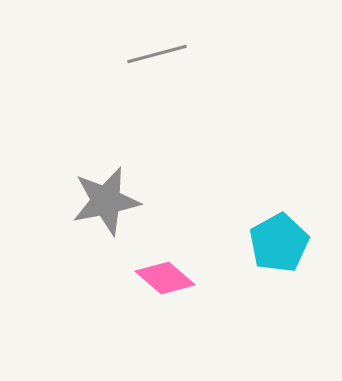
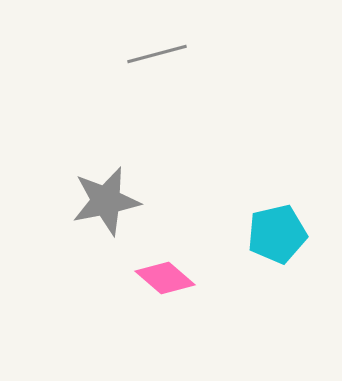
cyan pentagon: moved 2 px left, 9 px up; rotated 16 degrees clockwise
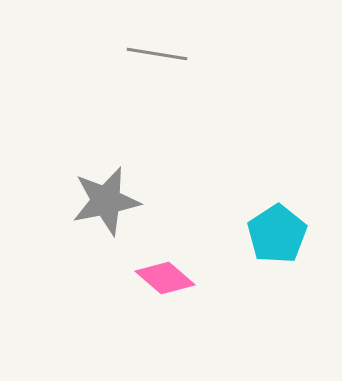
gray line: rotated 24 degrees clockwise
cyan pentagon: rotated 20 degrees counterclockwise
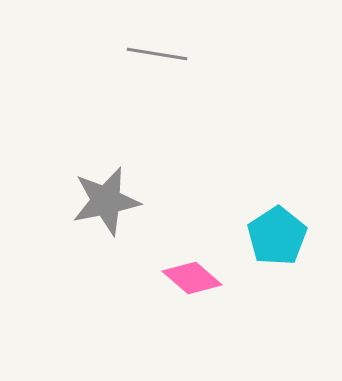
cyan pentagon: moved 2 px down
pink diamond: moved 27 px right
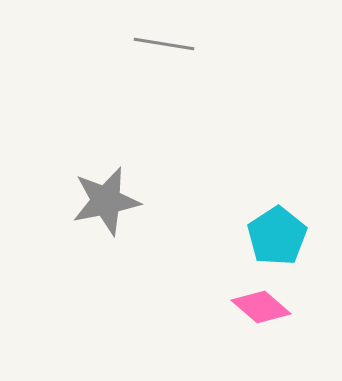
gray line: moved 7 px right, 10 px up
pink diamond: moved 69 px right, 29 px down
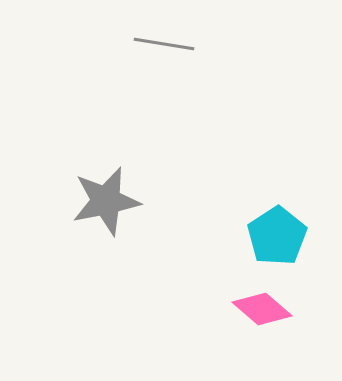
pink diamond: moved 1 px right, 2 px down
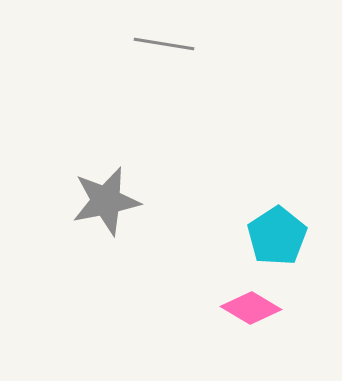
pink diamond: moved 11 px left, 1 px up; rotated 10 degrees counterclockwise
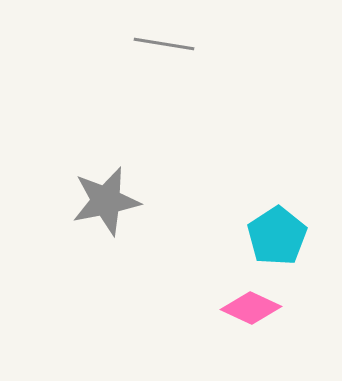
pink diamond: rotated 6 degrees counterclockwise
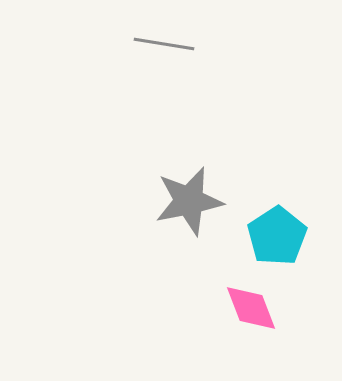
gray star: moved 83 px right
pink diamond: rotated 44 degrees clockwise
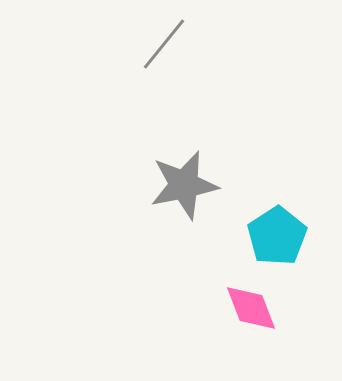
gray line: rotated 60 degrees counterclockwise
gray star: moved 5 px left, 16 px up
